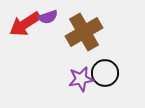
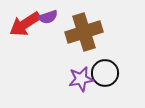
brown cross: rotated 12 degrees clockwise
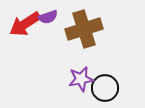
brown cross: moved 3 px up
black circle: moved 15 px down
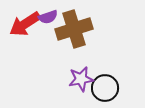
brown cross: moved 10 px left
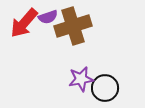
red arrow: moved 1 px left, 1 px up; rotated 16 degrees counterclockwise
brown cross: moved 1 px left, 3 px up
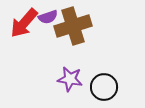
purple star: moved 11 px left; rotated 20 degrees clockwise
black circle: moved 1 px left, 1 px up
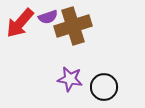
red arrow: moved 4 px left
